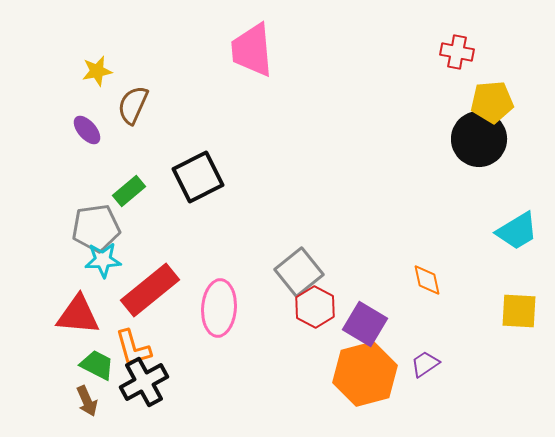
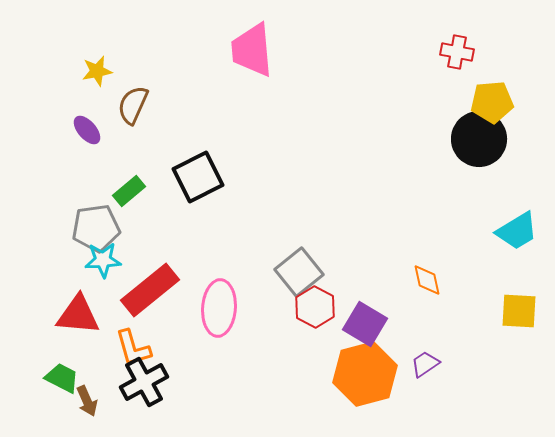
green trapezoid: moved 35 px left, 13 px down
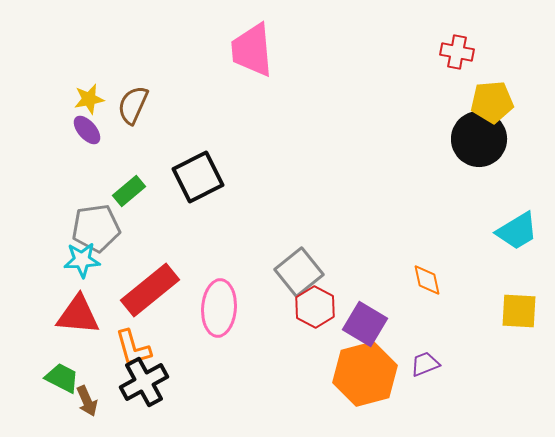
yellow star: moved 8 px left, 28 px down
cyan star: moved 21 px left
purple trapezoid: rotated 12 degrees clockwise
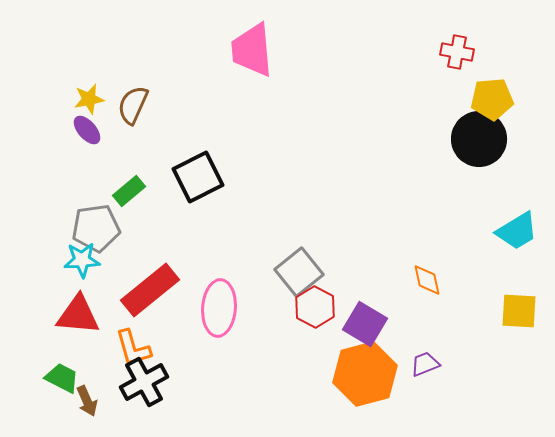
yellow pentagon: moved 3 px up
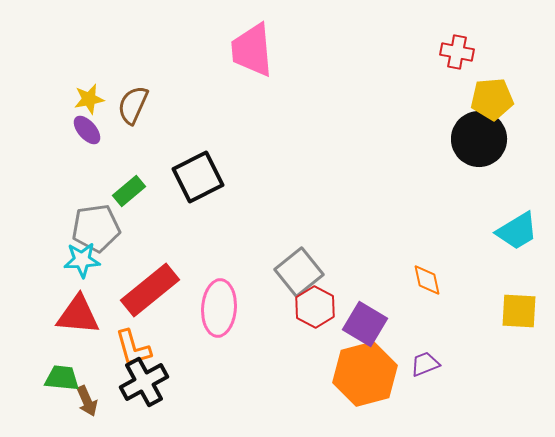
green trapezoid: rotated 21 degrees counterclockwise
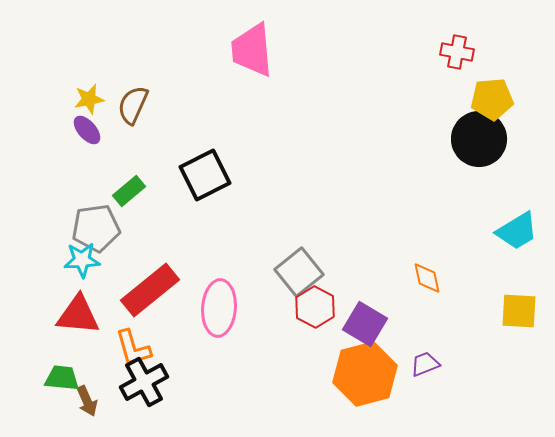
black square: moved 7 px right, 2 px up
orange diamond: moved 2 px up
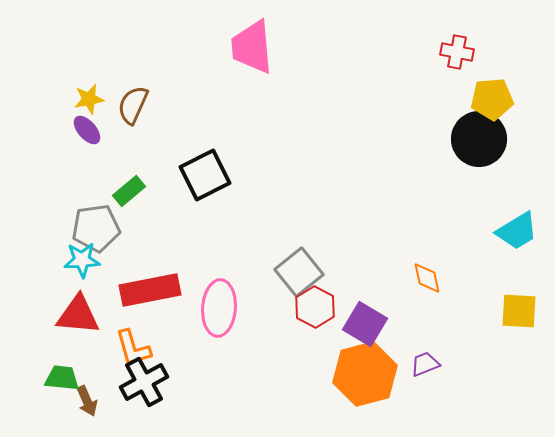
pink trapezoid: moved 3 px up
red rectangle: rotated 28 degrees clockwise
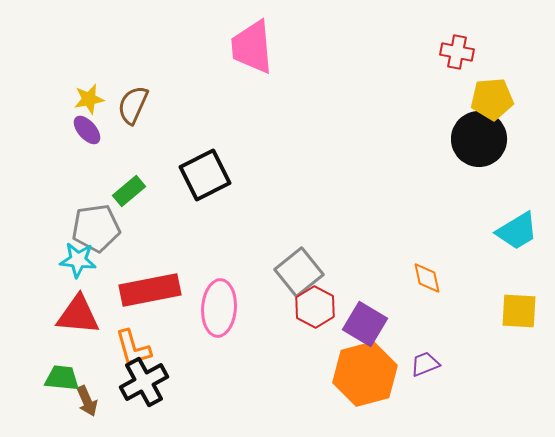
cyan star: moved 4 px left; rotated 9 degrees clockwise
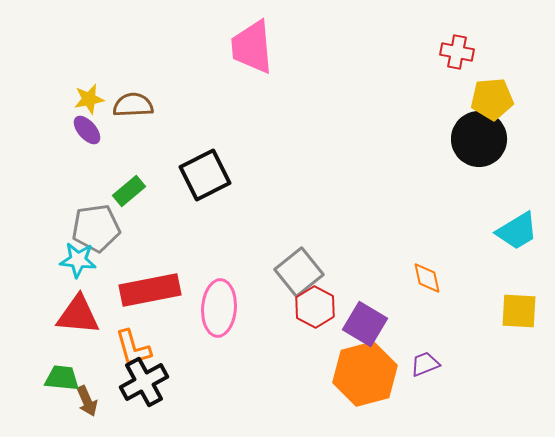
brown semicircle: rotated 63 degrees clockwise
